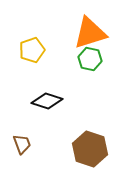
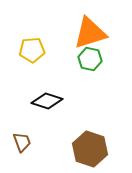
yellow pentagon: rotated 15 degrees clockwise
brown trapezoid: moved 2 px up
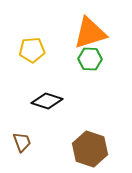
green hexagon: rotated 10 degrees counterclockwise
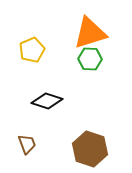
yellow pentagon: rotated 20 degrees counterclockwise
brown trapezoid: moved 5 px right, 2 px down
